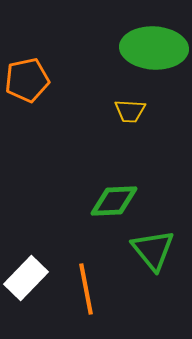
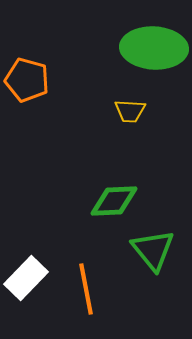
orange pentagon: rotated 27 degrees clockwise
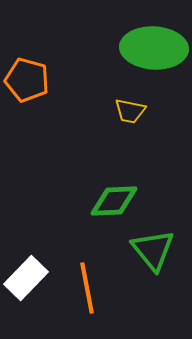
yellow trapezoid: rotated 8 degrees clockwise
orange line: moved 1 px right, 1 px up
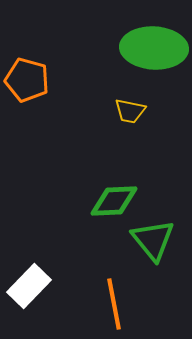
green triangle: moved 10 px up
white rectangle: moved 3 px right, 8 px down
orange line: moved 27 px right, 16 px down
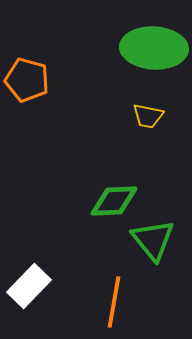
yellow trapezoid: moved 18 px right, 5 px down
orange line: moved 2 px up; rotated 21 degrees clockwise
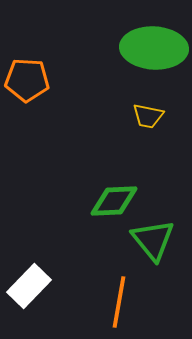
orange pentagon: rotated 12 degrees counterclockwise
orange line: moved 5 px right
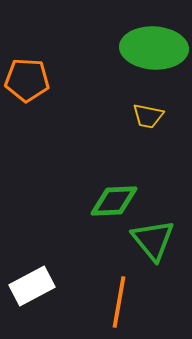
white rectangle: moved 3 px right; rotated 18 degrees clockwise
